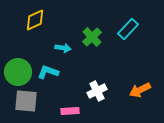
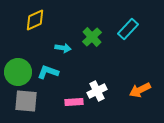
pink rectangle: moved 4 px right, 9 px up
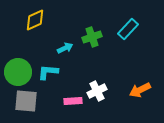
green cross: rotated 24 degrees clockwise
cyan arrow: moved 2 px right; rotated 35 degrees counterclockwise
cyan L-shape: rotated 15 degrees counterclockwise
pink rectangle: moved 1 px left, 1 px up
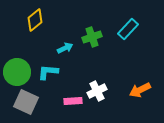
yellow diamond: rotated 15 degrees counterclockwise
green circle: moved 1 px left
gray square: moved 1 px down; rotated 20 degrees clockwise
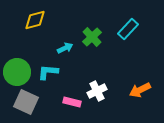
yellow diamond: rotated 25 degrees clockwise
green cross: rotated 24 degrees counterclockwise
pink rectangle: moved 1 px left, 1 px down; rotated 18 degrees clockwise
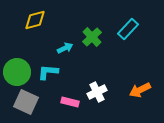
white cross: moved 1 px down
pink rectangle: moved 2 px left
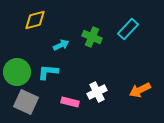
green cross: rotated 24 degrees counterclockwise
cyan arrow: moved 4 px left, 3 px up
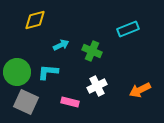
cyan rectangle: rotated 25 degrees clockwise
green cross: moved 14 px down
white cross: moved 6 px up
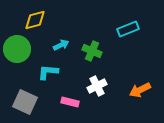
green circle: moved 23 px up
gray square: moved 1 px left
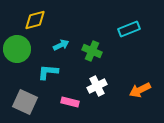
cyan rectangle: moved 1 px right
